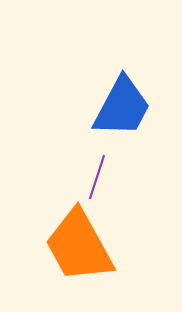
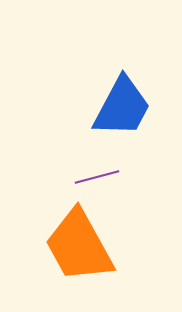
purple line: rotated 57 degrees clockwise
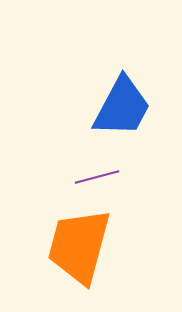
orange trapezoid: rotated 44 degrees clockwise
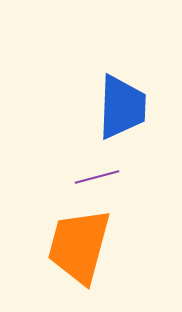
blue trapezoid: rotated 26 degrees counterclockwise
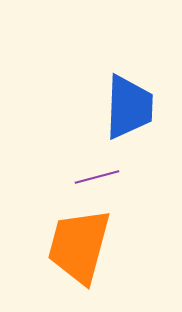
blue trapezoid: moved 7 px right
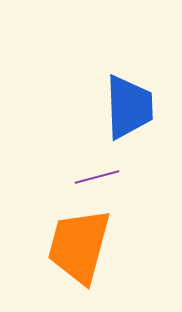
blue trapezoid: rotated 4 degrees counterclockwise
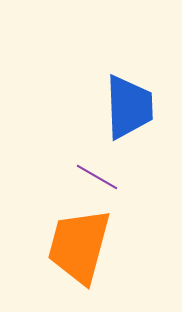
purple line: rotated 45 degrees clockwise
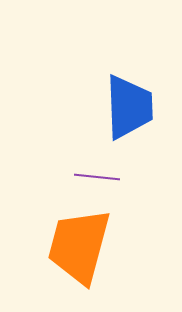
purple line: rotated 24 degrees counterclockwise
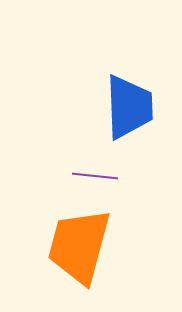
purple line: moved 2 px left, 1 px up
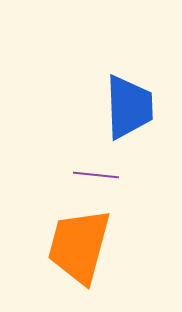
purple line: moved 1 px right, 1 px up
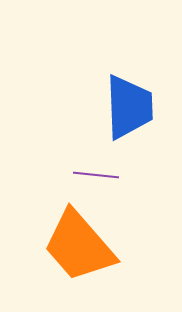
orange trapezoid: rotated 56 degrees counterclockwise
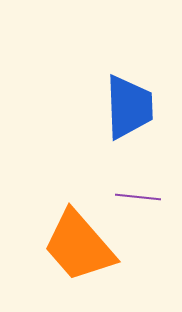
purple line: moved 42 px right, 22 px down
